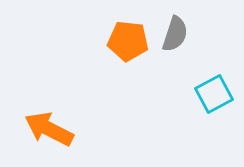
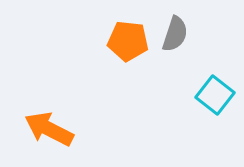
cyan square: moved 1 px right, 1 px down; rotated 24 degrees counterclockwise
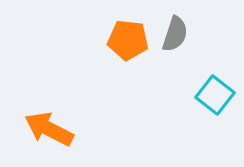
orange pentagon: moved 1 px up
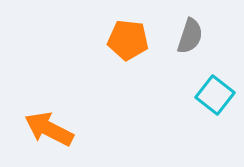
gray semicircle: moved 15 px right, 2 px down
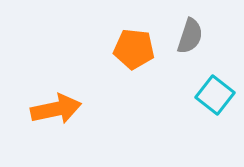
orange pentagon: moved 6 px right, 9 px down
orange arrow: moved 7 px right, 20 px up; rotated 141 degrees clockwise
